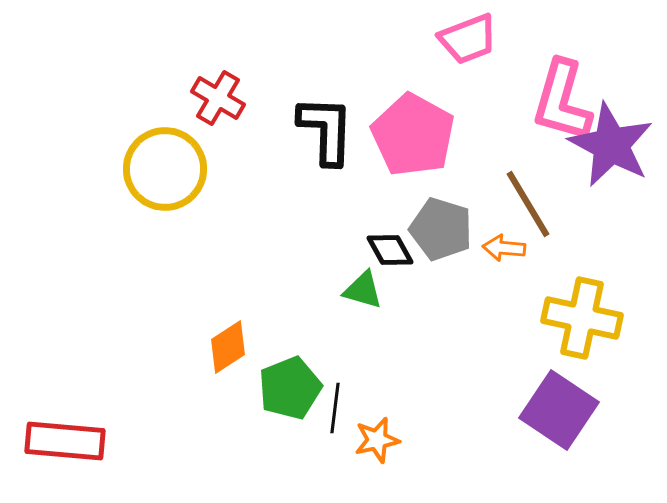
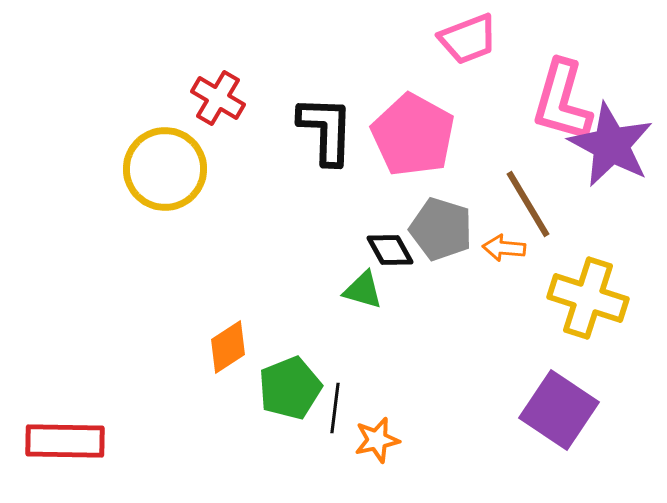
yellow cross: moved 6 px right, 20 px up; rotated 6 degrees clockwise
red rectangle: rotated 4 degrees counterclockwise
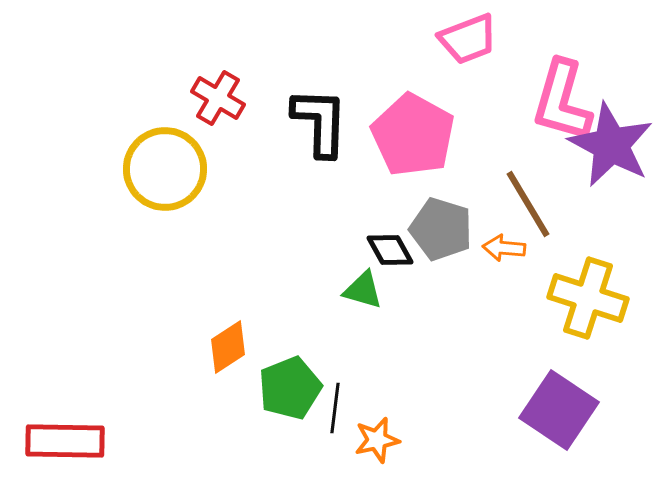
black L-shape: moved 6 px left, 8 px up
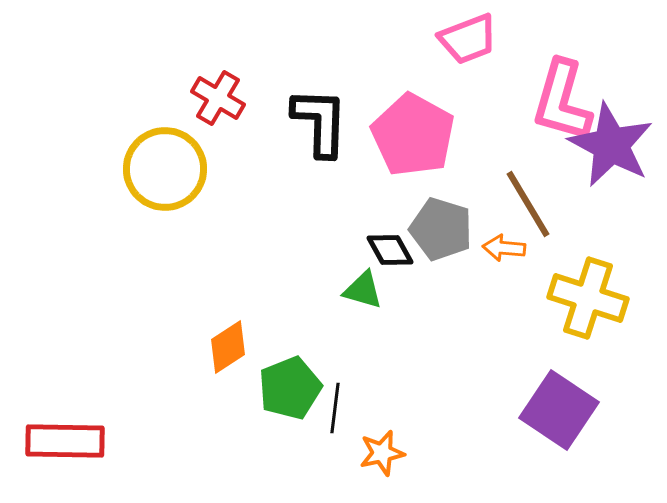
orange star: moved 5 px right, 13 px down
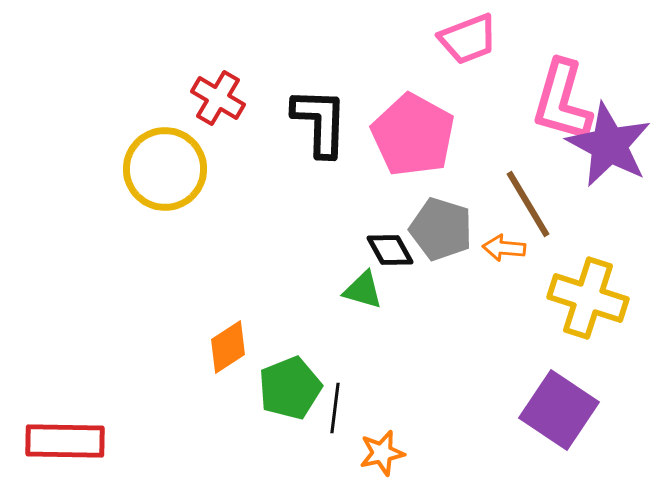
purple star: moved 2 px left
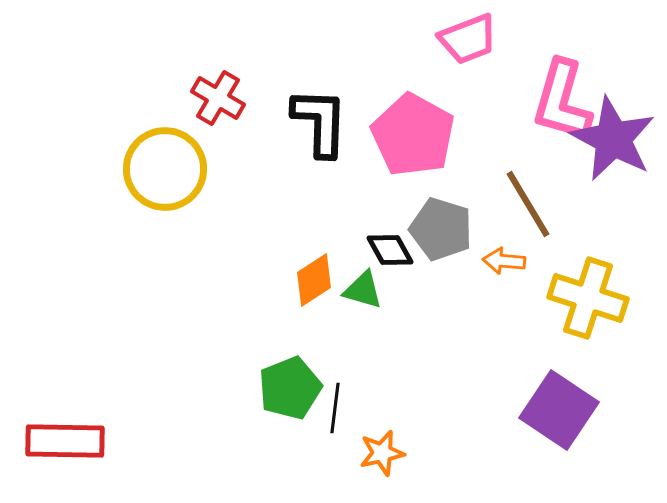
purple star: moved 4 px right, 6 px up
orange arrow: moved 13 px down
orange diamond: moved 86 px right, 67 px up
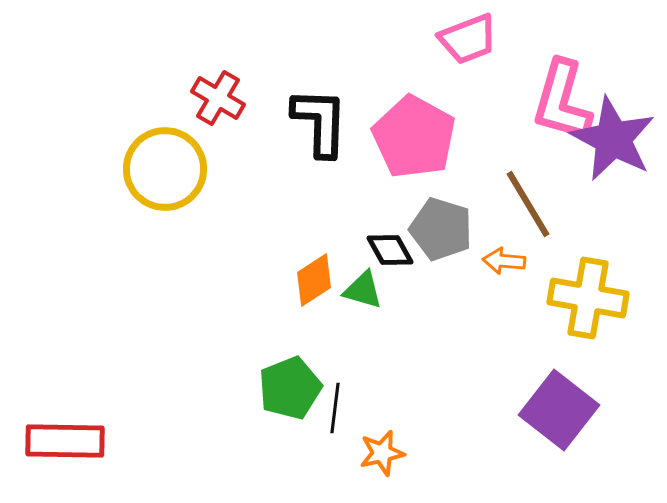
pink pentagon: moved 1 px right, 2 px down
yellow cross: rotated 8 degrees counterclockwise
purple square: rotated 4 degrees clockwise
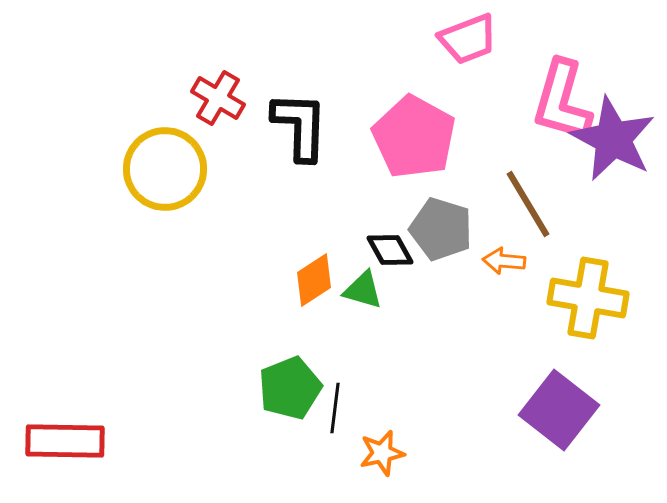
black L-shape: moved 20 px left, 4 px down
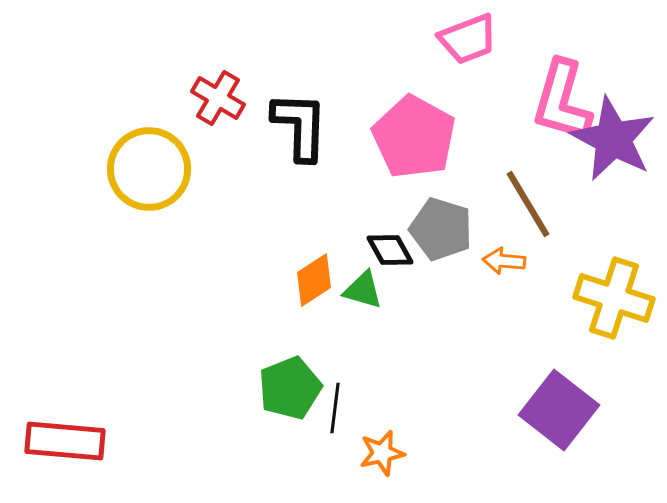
yellow circle: moved 16 px left
yellow cross: moved 26 px right; rotated 8 degrees clockwise
red rectangle: rotated 4 degrees clockwise
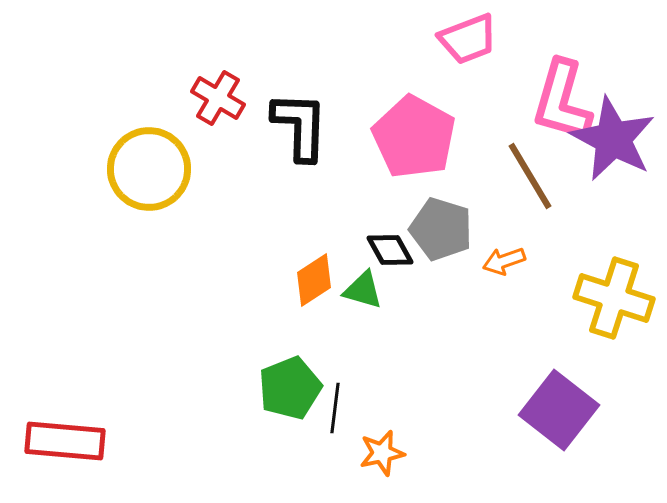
brown line: moved 2 px right, 28 px up
orange arrow: rotated 24 degrees counterclockwise
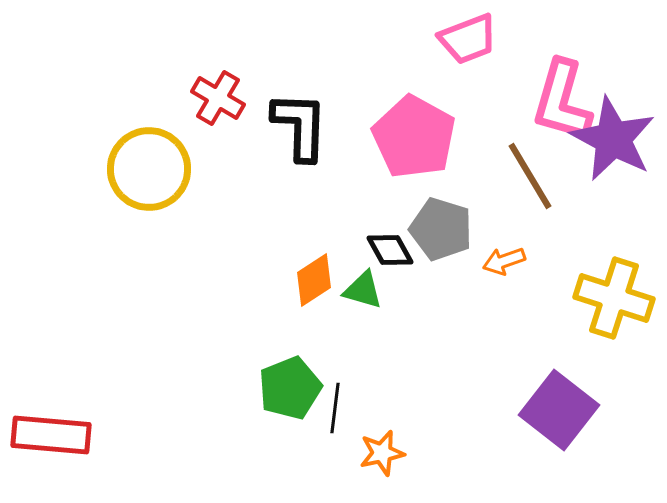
red rectangle: moved 14 px left, 6 px up
